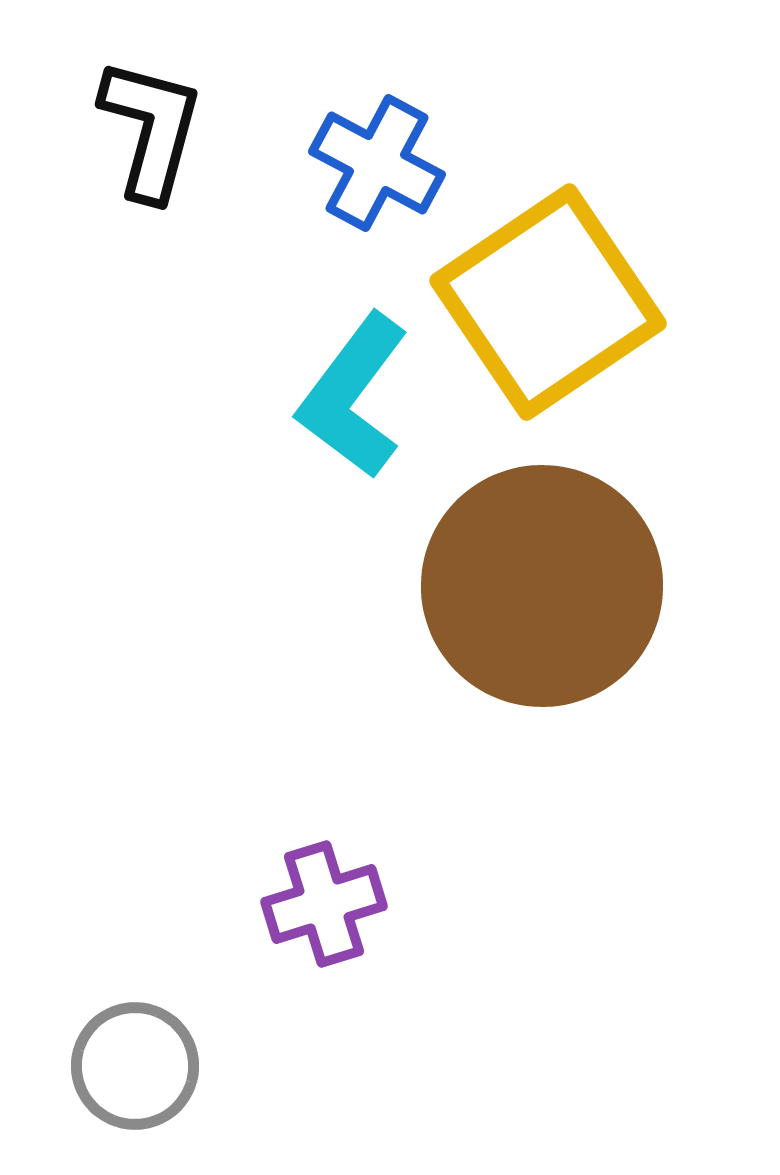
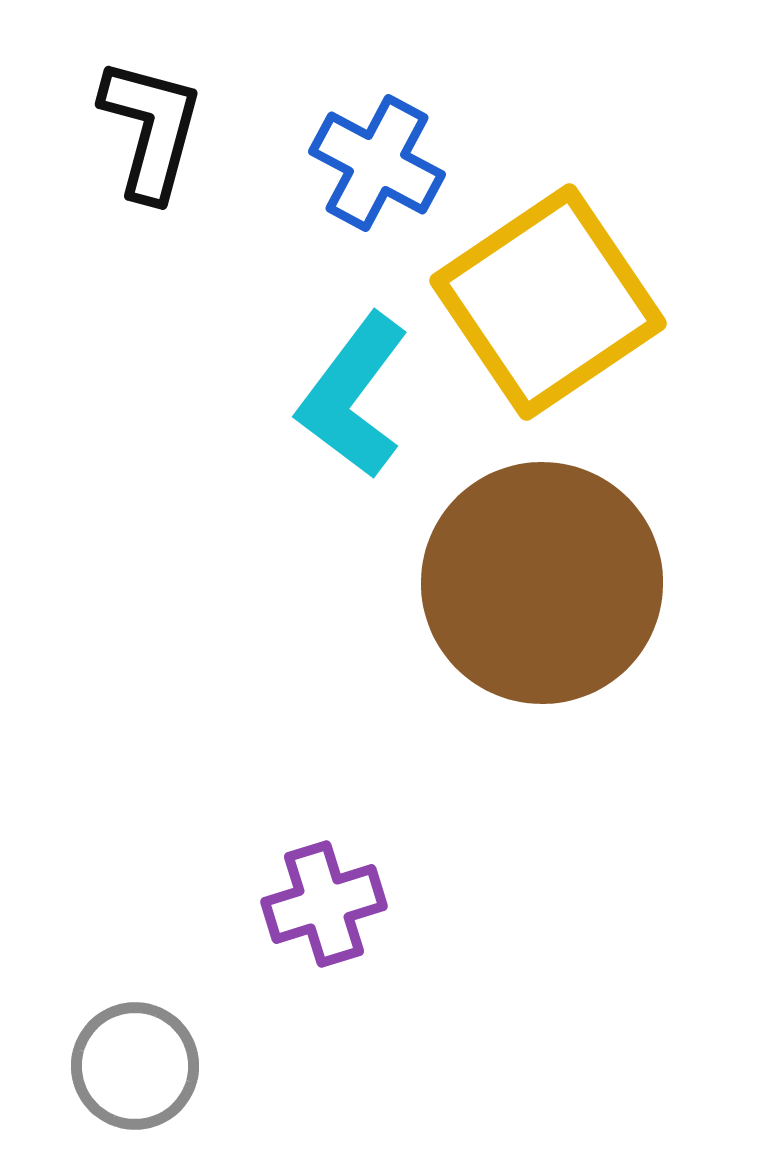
brown circle: moved 3 px up
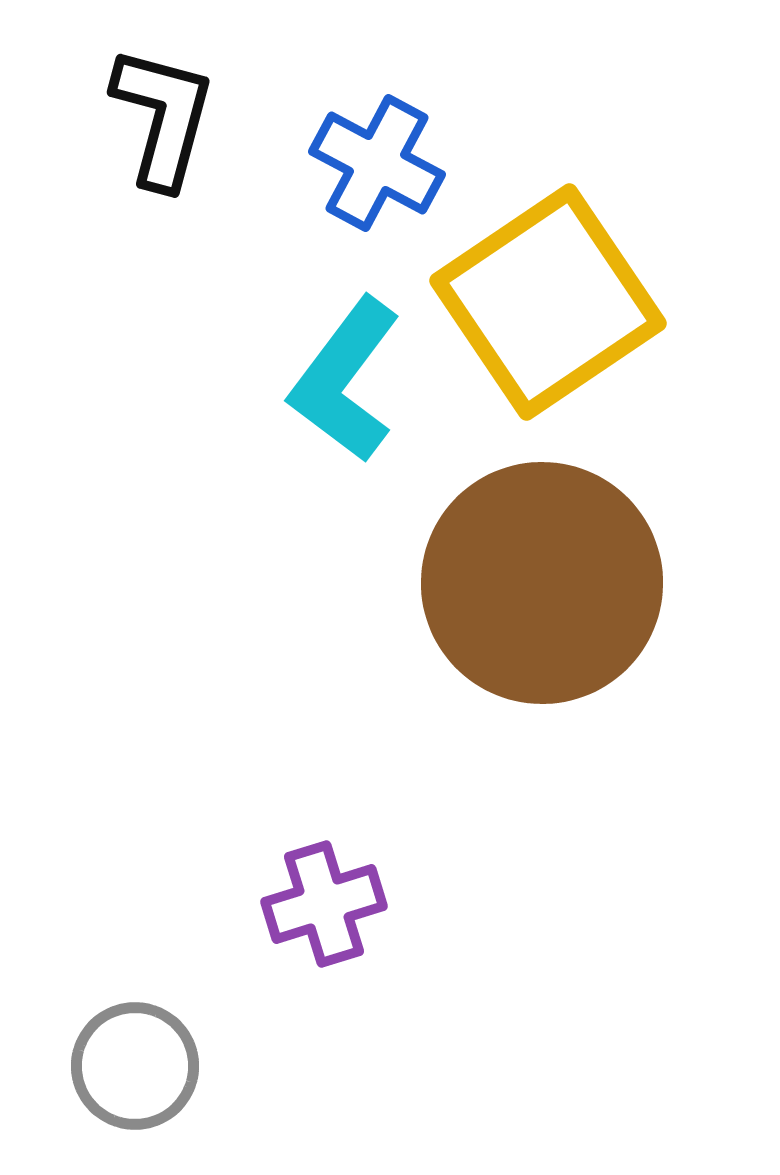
black L-shape: moved 12 px right, 12 px up
cyan L-shape: moved 8 px left, 16 px up
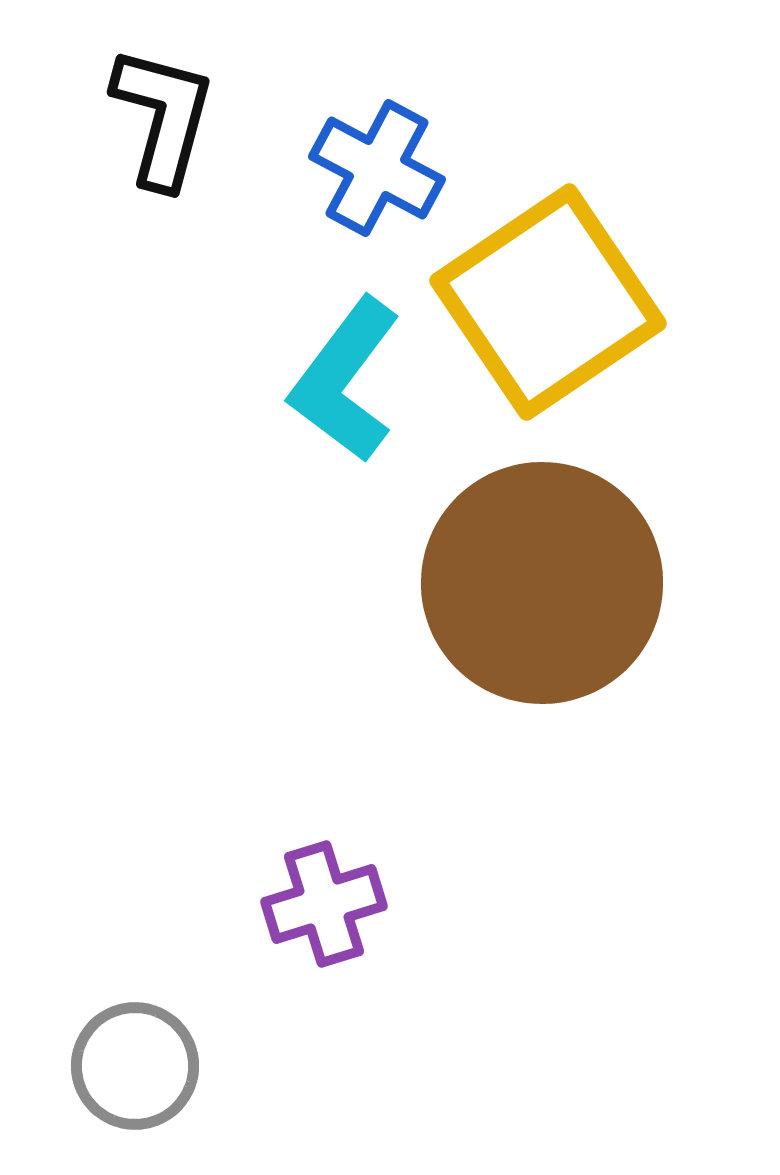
blue cross: moved 5 px down
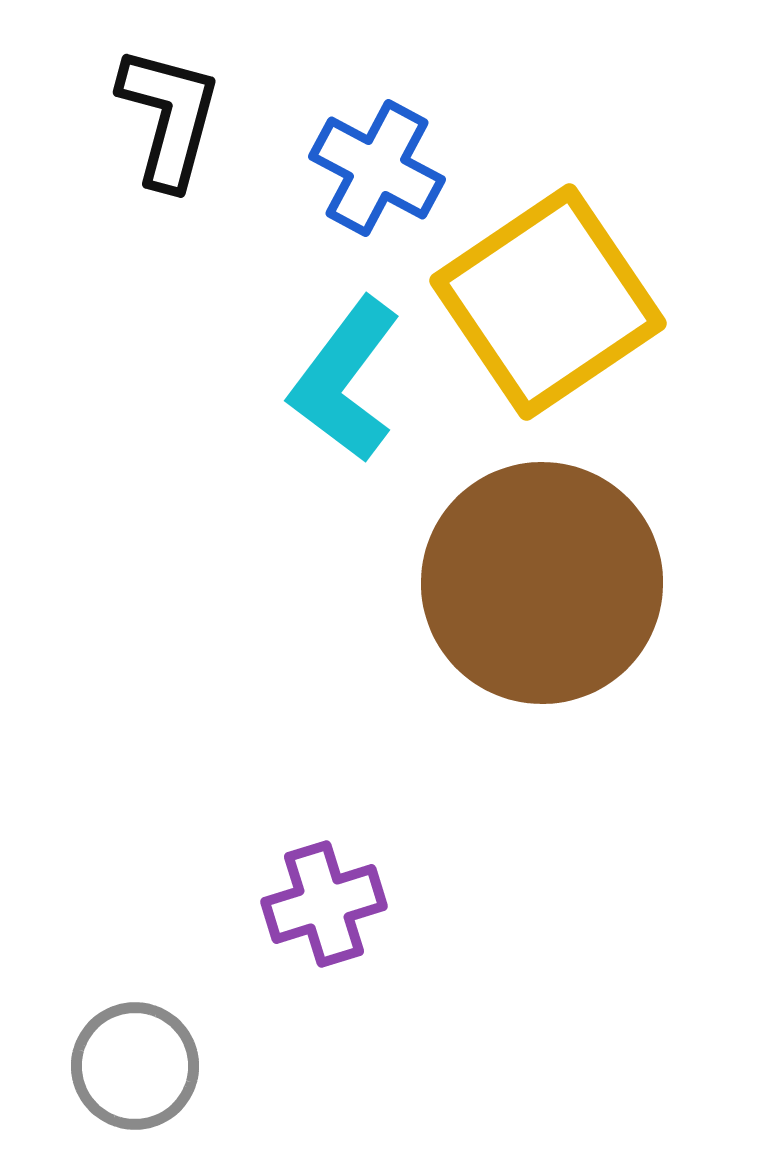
black L-shape: moved 6 px right
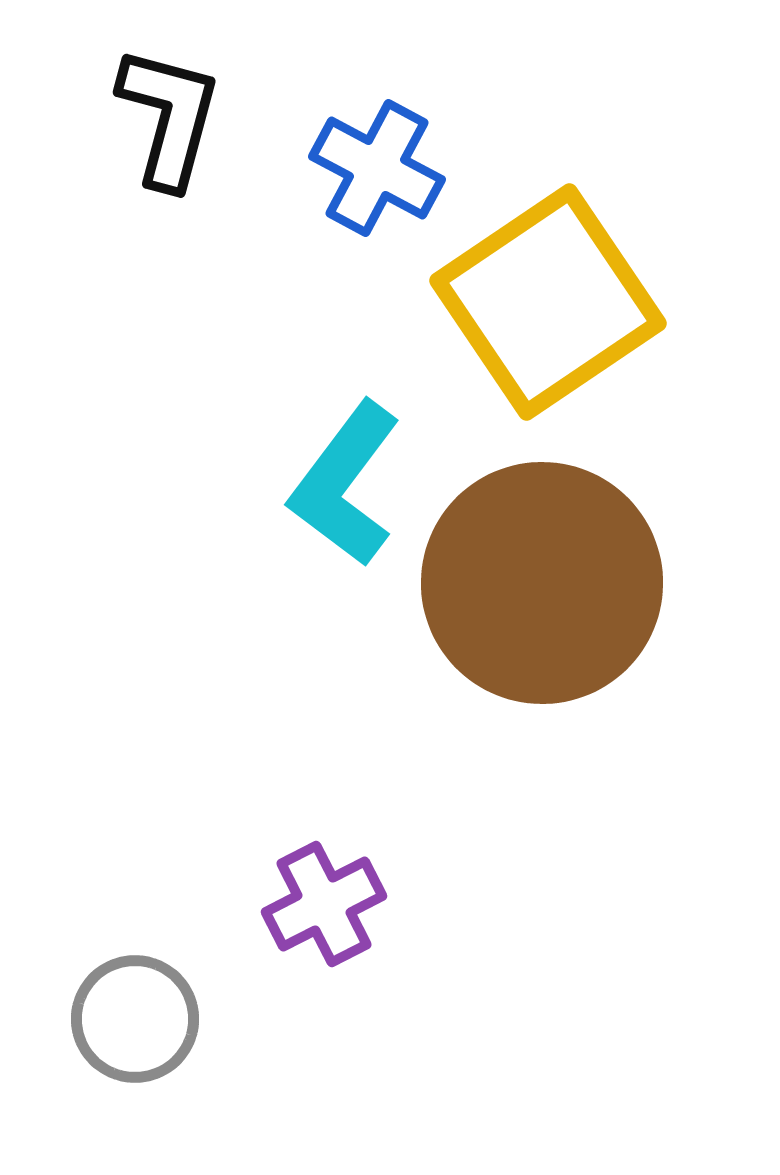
cyan L-shape: moved 104 px down
purple cross: rotated 10 degrees counterclockwise
gray circle: moved 47 px up
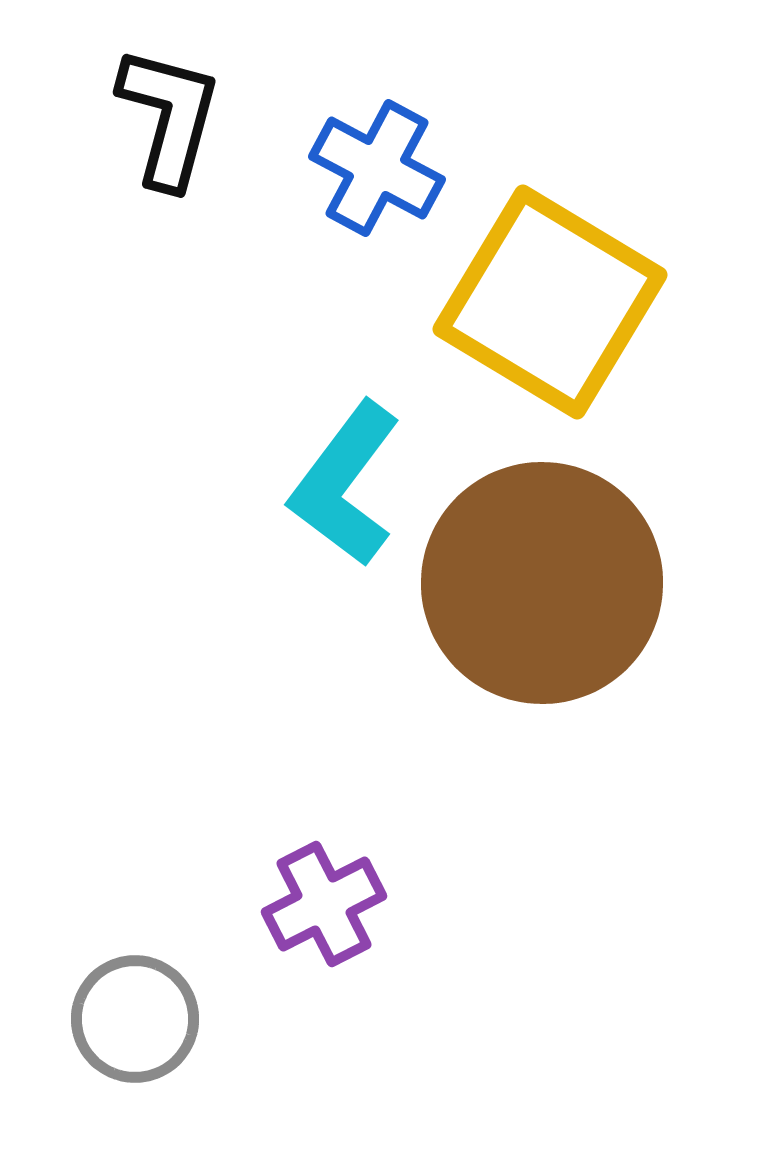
yellow square: moved 2 px right; rotated 25 degrees counterclockwise
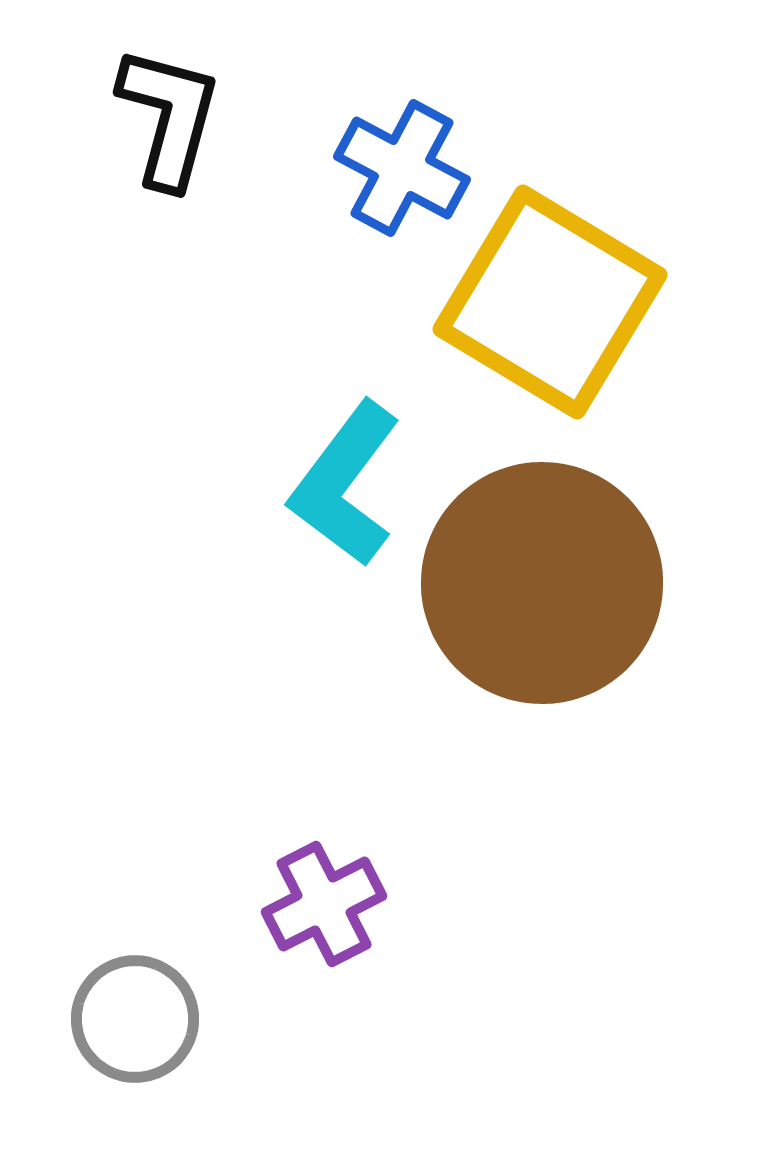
blue cross: moved 25 px right
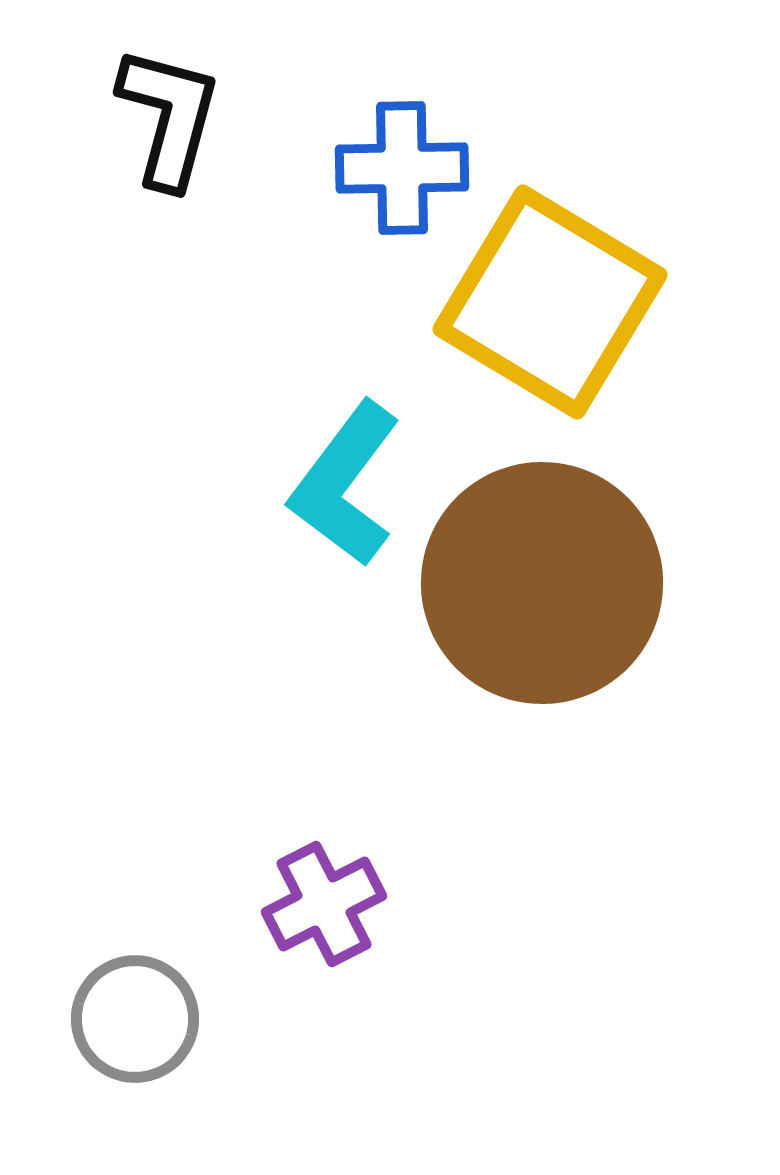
blue cross: rotated 29 degrees counterclockwise
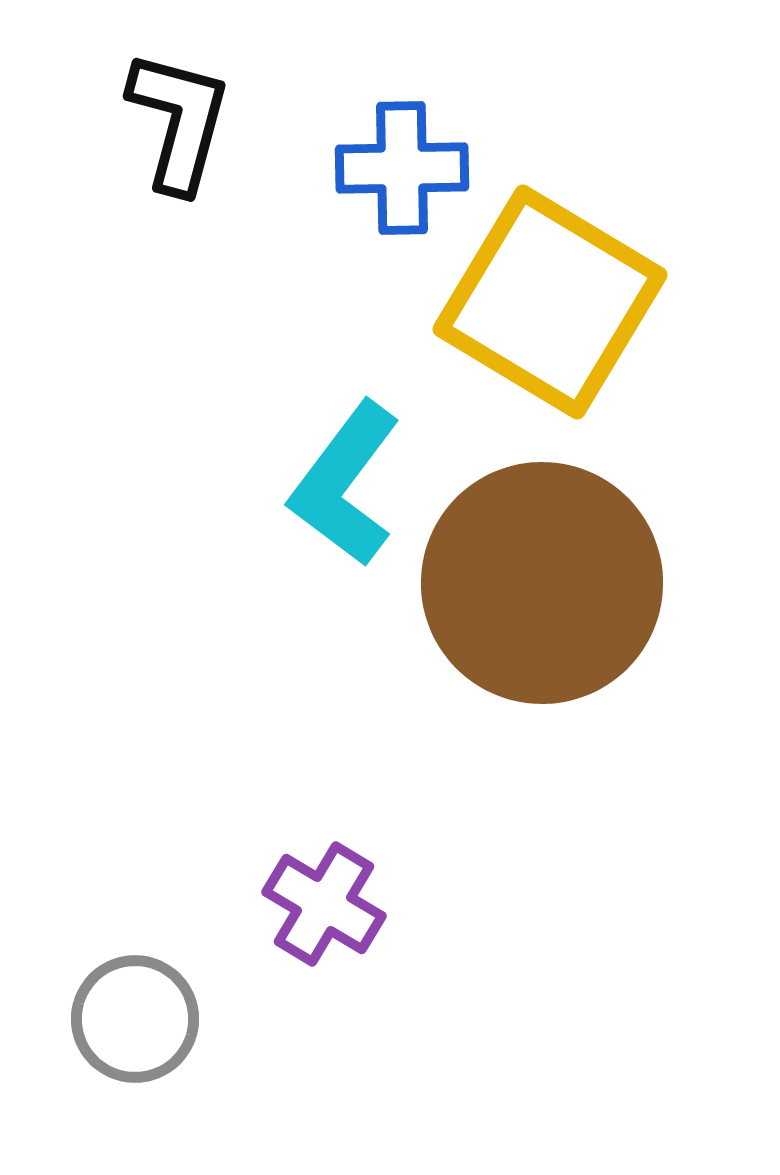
black L-shape: moved 10 px right, 4 px down
purple cross: rotated 32 degrees counterclockwise
